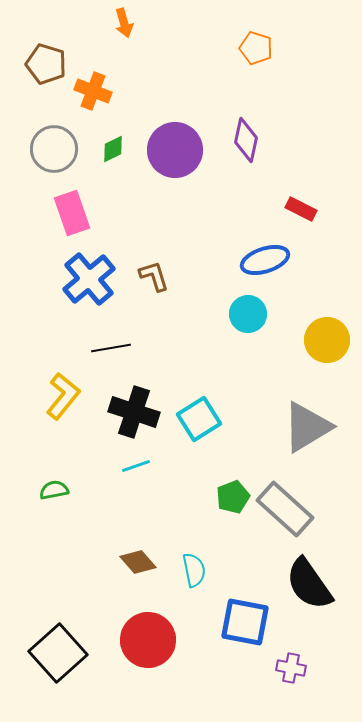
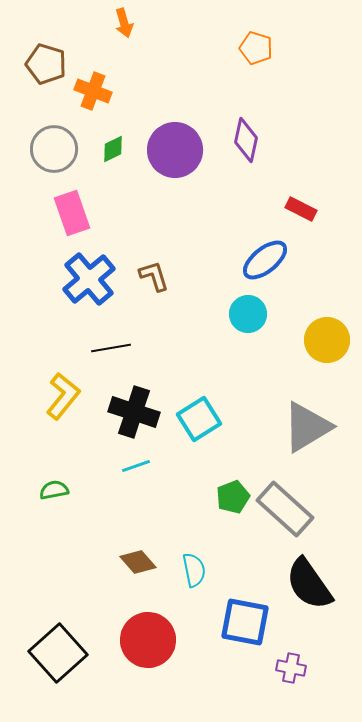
blue ellipse: rotated 21 degrees counterclockwise
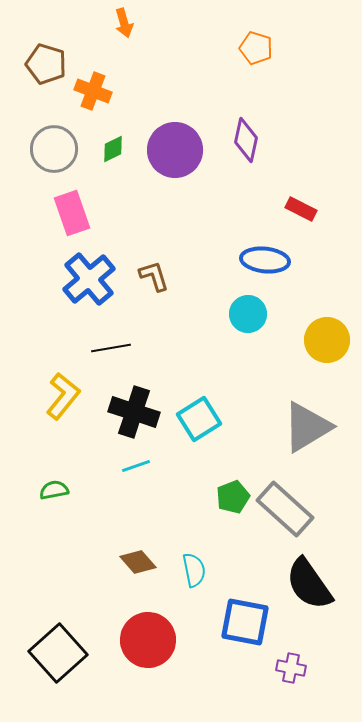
blue ellipse: rotated 45 degrees clockwise
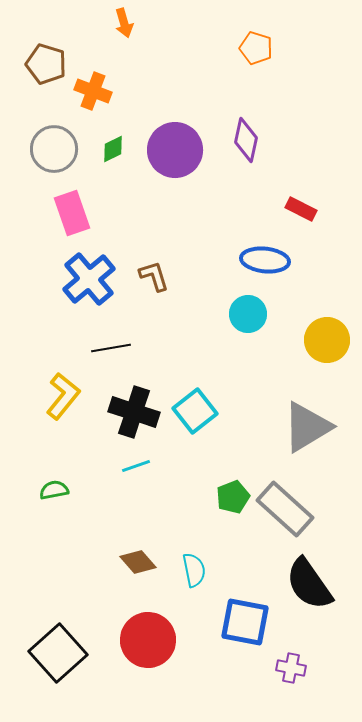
cyan square: moved 4 px left, 8 px up; rotated 6 degrees counterclockwise
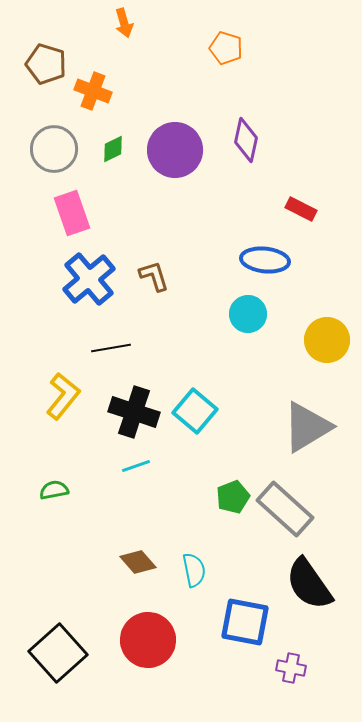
orange pentagon: moved 30 px left
cyan square: rotated 12 degrees counterclockwise
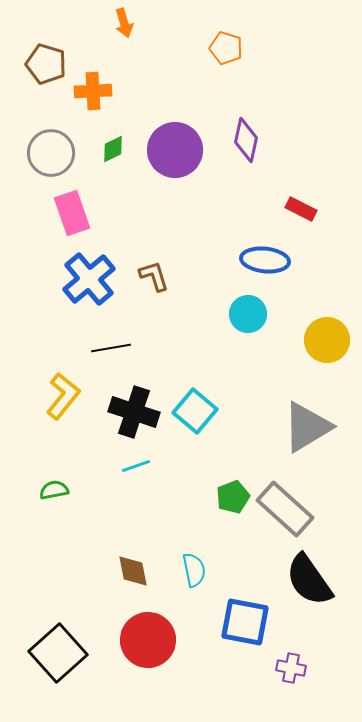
orange cross: rotated 24 degrees counterclockwise
gray circle: moved 3 px left, 4 px down
brown diamond: moved 5 px left, 9 px down; rotated 30 degrees clockwise
black semicircle: moved 4 px up
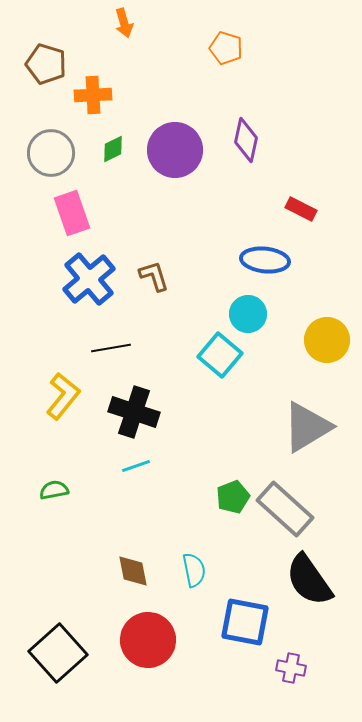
orange cross: moved 4 px down
cyan square: moved 25 px right, 56 px up
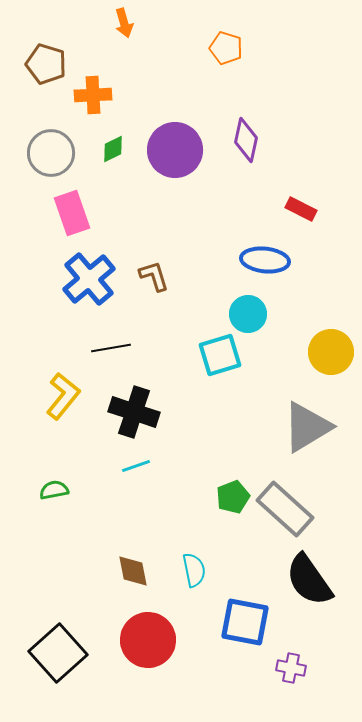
yellow circle: moved 4 px right, 12 px down
cyan square: rotated 33 degrees clockwise
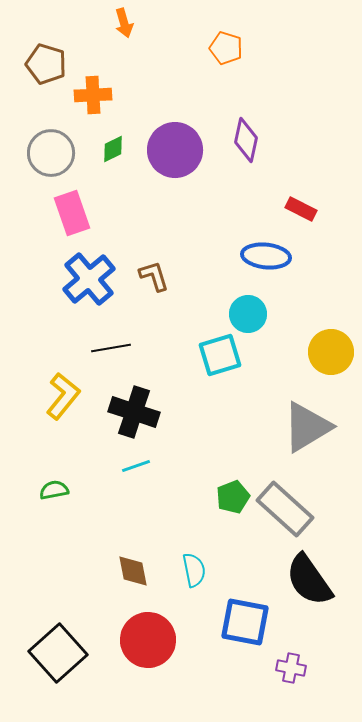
blue ellipse: moved 1 px right, 4 px up
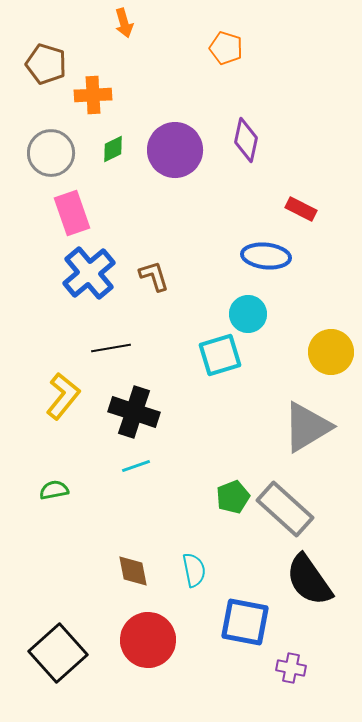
blue cross: moved 6 px up
